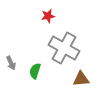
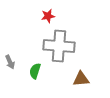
gray cross: moved 5 px left, 2 px up; rotated 24 degrees counterclockwise
gray arrow: moved 1 px left, 1 px up
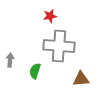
red star: moved 2 px right
gray arrow: moved 2 px up; rotated 152 degrees counterclockwise
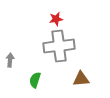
red star: moved 6 px right, 3 px down
gray cross: rotated 12 degrees counterclockwise
green semicircle: moved 9 px down
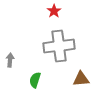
red star: moved 2 px left, 8 px up; rotated 24 degrees counterclockwise
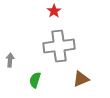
brown triangle: rotated 18 degrees counterclockwise
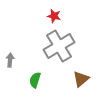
red star: moved 5 px down; rotated 24 degrees counterclockwise
gray cross: rotated 24 degrees counterclockwise
brown triangle: rotated 18 degrees counterclockwise
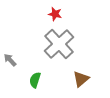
red star: moved 1 px right, 2 px up
gray cross: moved 2 px up; rotated 12 degrees counterclockwise
gray arrow: rotated 48 degrees counterclockwise
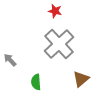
red star: moved 3 px up
green semicircle: moved 1 px right, 2 px down; rotated 21 degrees counterclockwise
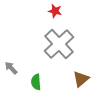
gray arrow: moved 1 px right, 8 px down
